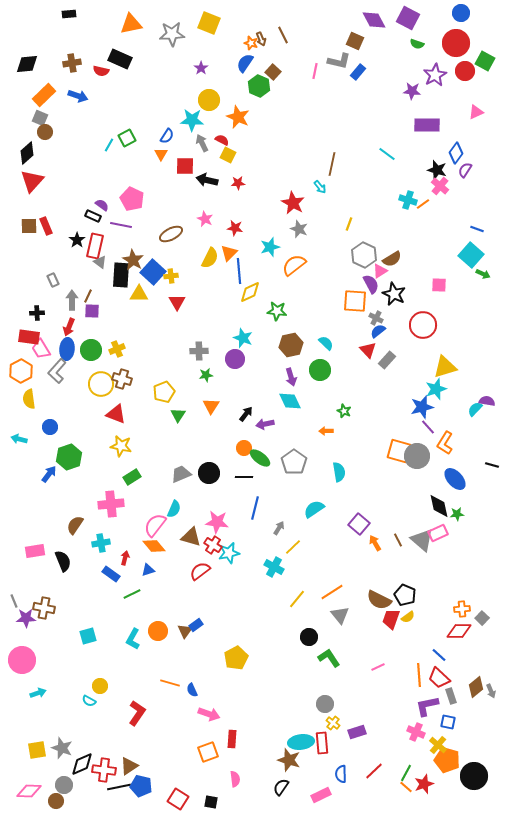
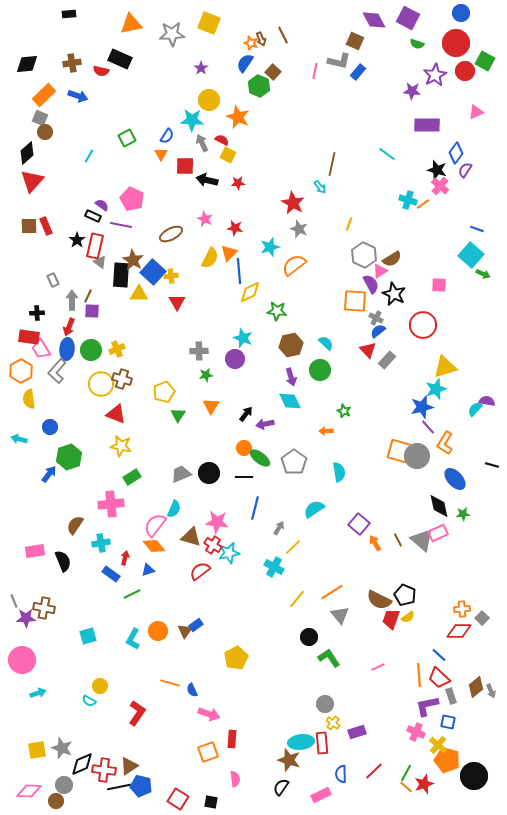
cyan line at (109, 145): moved 20 px left, 11 px down
green star at (457, 514): moved 6 px right
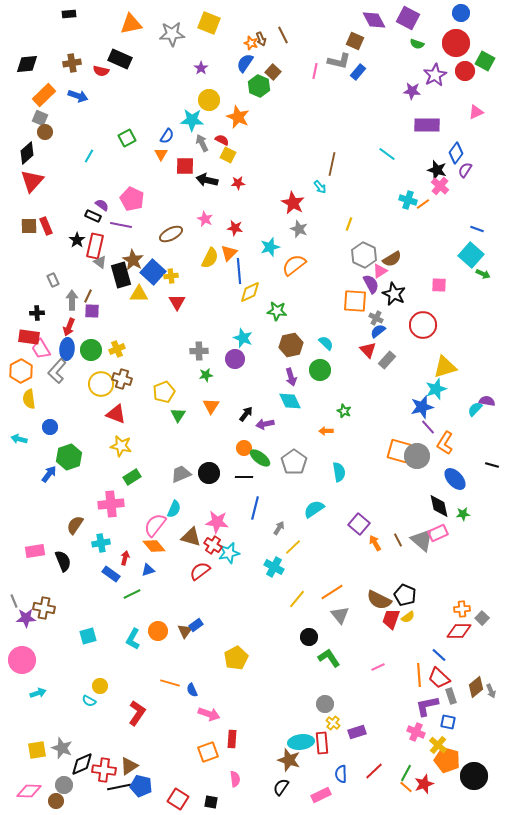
black rectangle at (121, 275): rotated 20 degrees counterclockwise
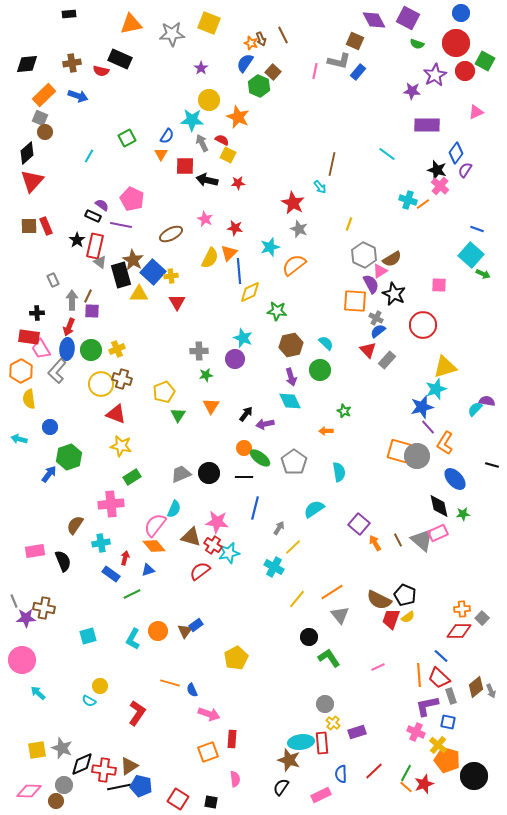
blue line at (439, 655): moved 2 px right, 1 px down
cyan arrow at (38, 693): rotated 119 degrees counterclockwise
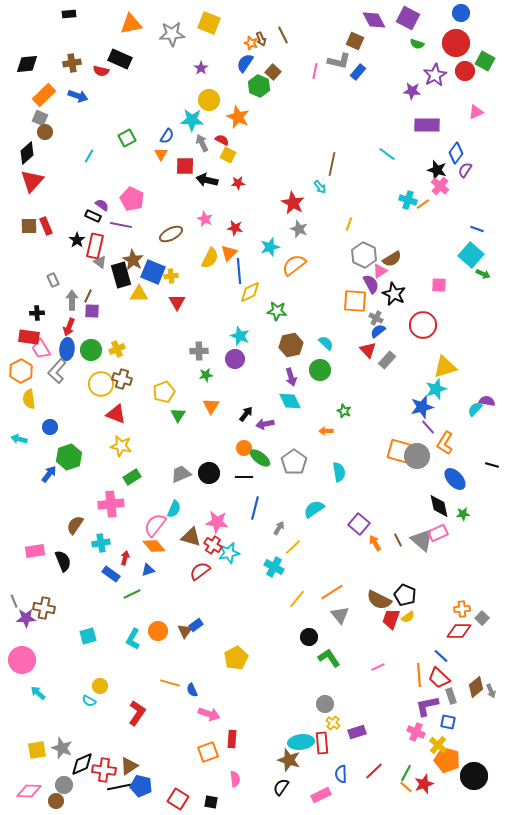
blue square at (153, 272): rotated 20 degrees counterclockwise
cyan star at (243, 338): moved 3 px left, 2 px up
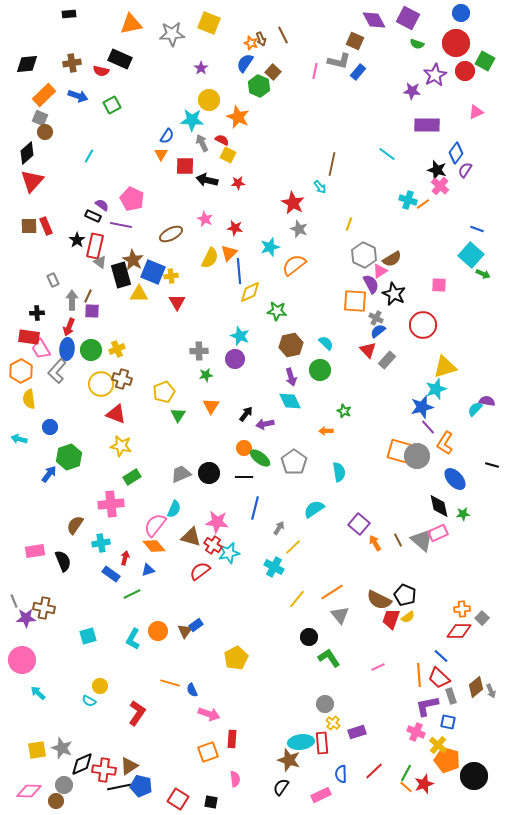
green square at (127, 138): moved 15 px left, 33 px up
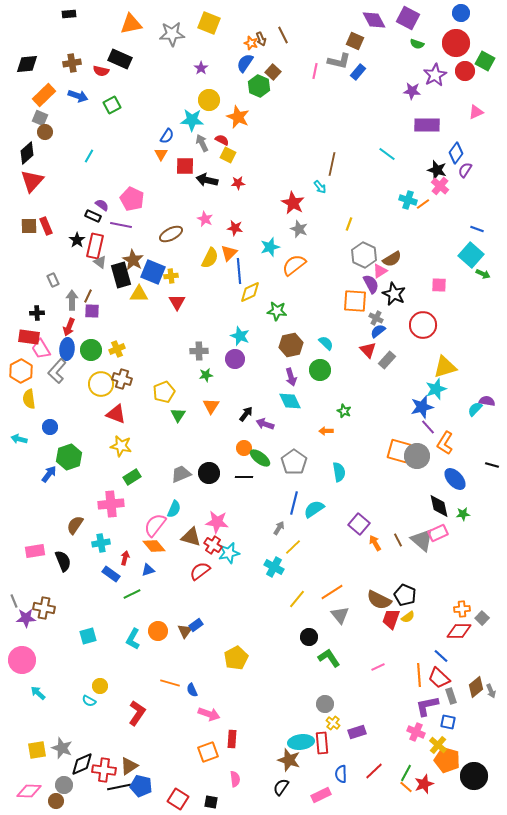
purple arrow at (265, 424): rotated 30 degrees clockwise
blue line at (255, 508): moved 39 px right, 5 px up
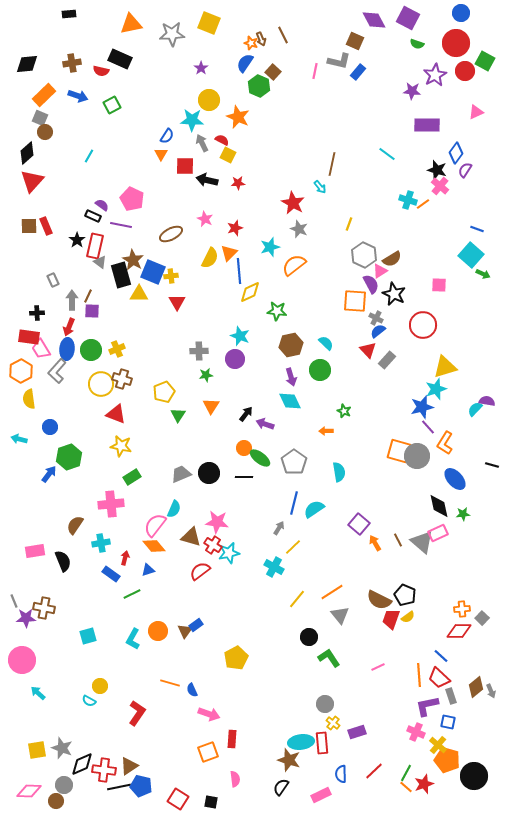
red star at (235, 228): rotated 28 degrees counterclockwise
gray triangle at (422, 540): moved 2 px down
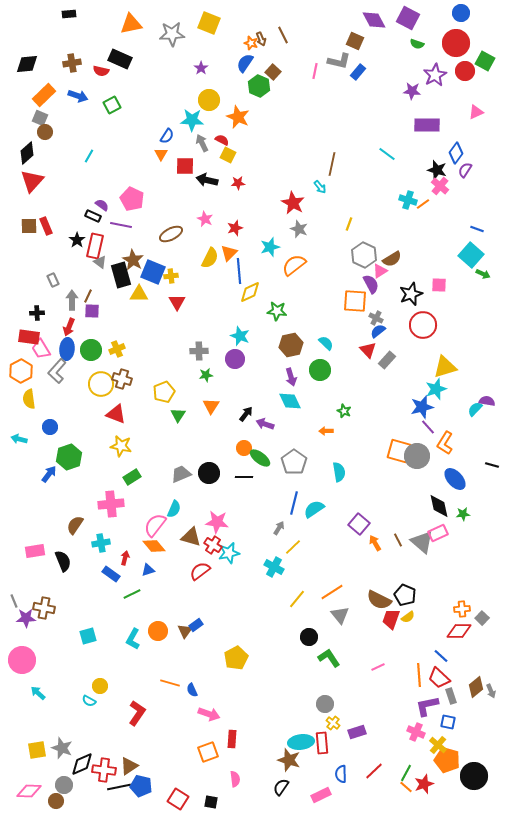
black star at (394, 294): moved 17 px right; rotated 25 degrees clockwise
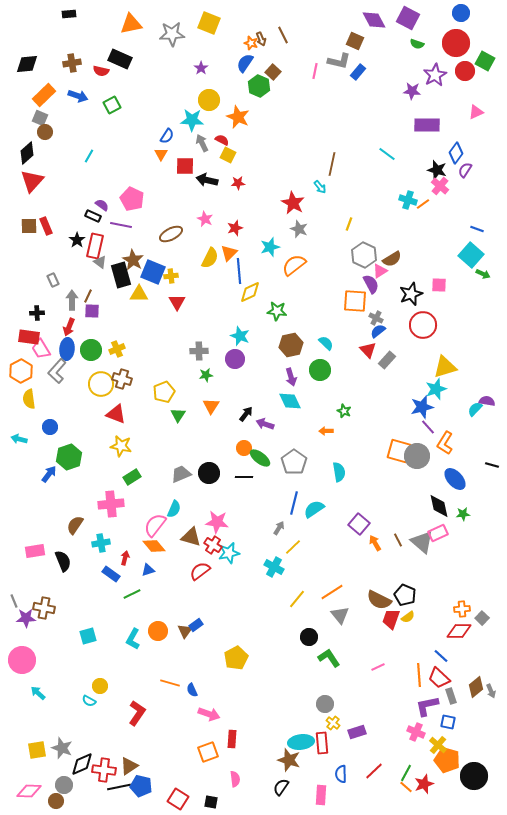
pink rectangle at (321, 795): rotated 60 degrees counterclockwise
